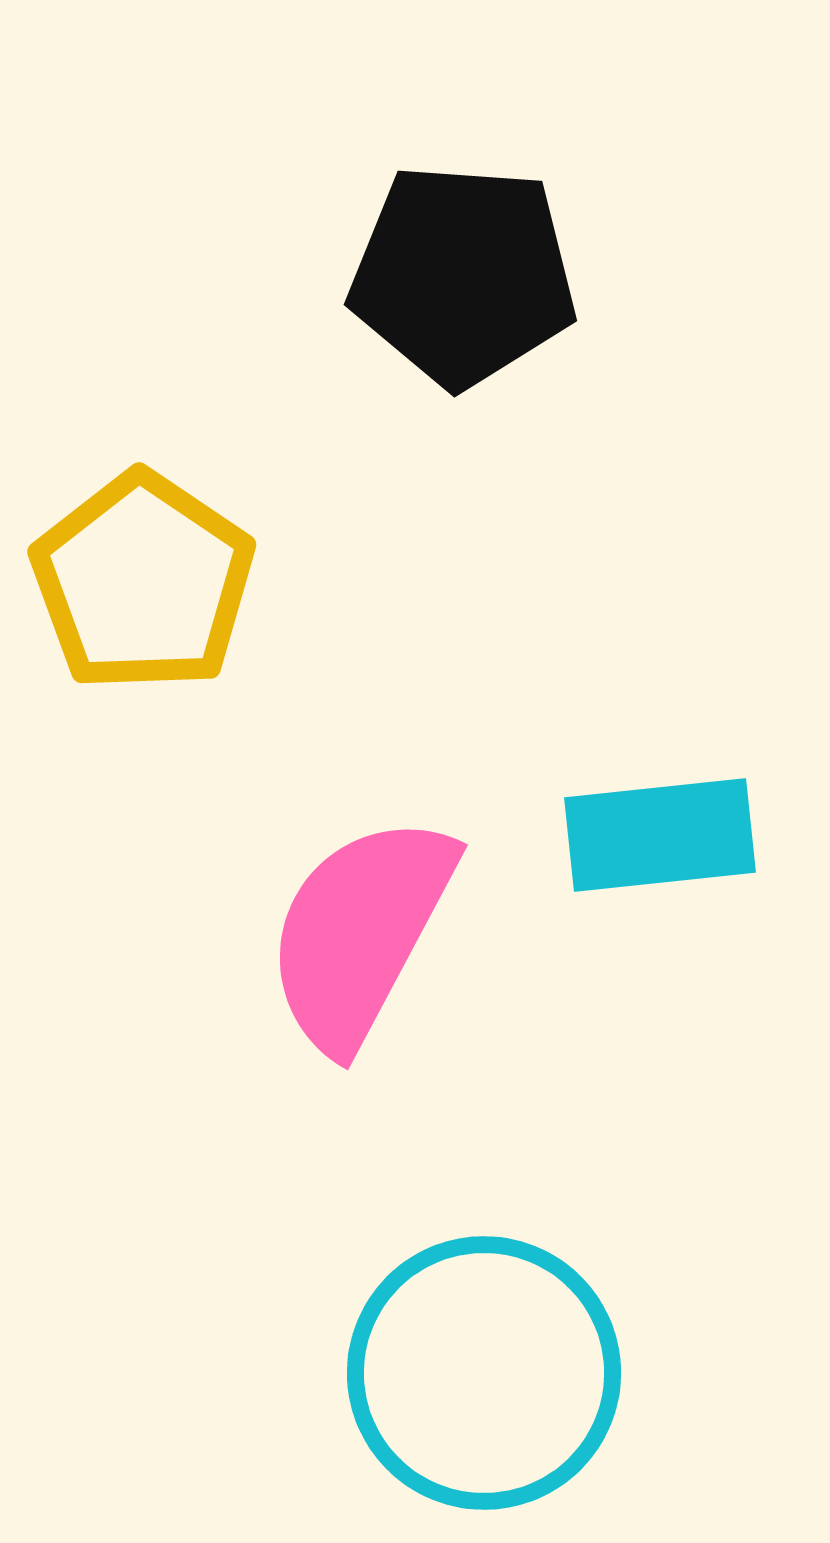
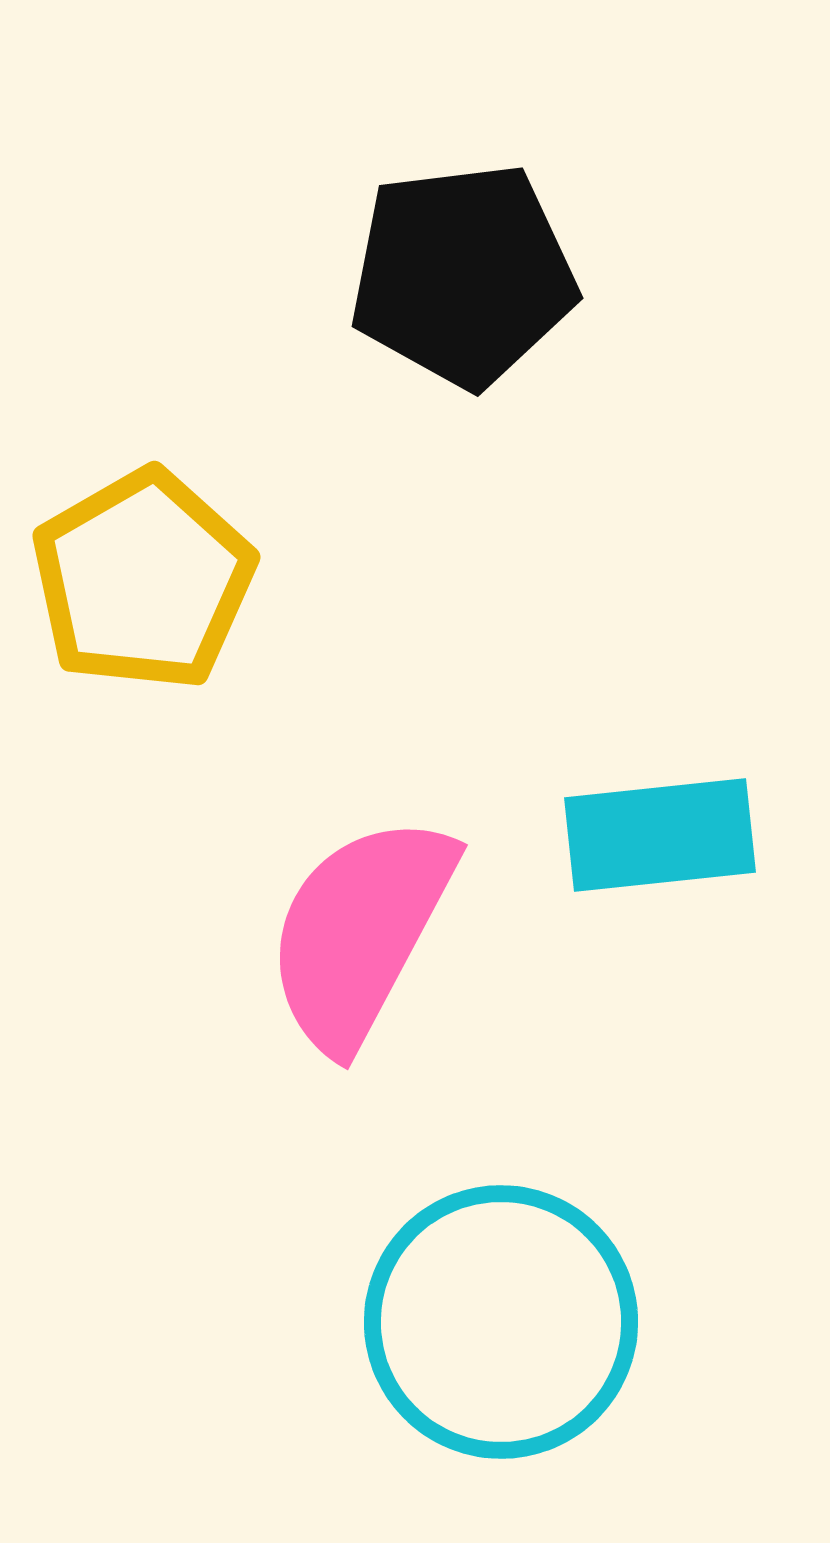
black pentagon: rotated 11 degrees counterclockwise
yellow pentagon: moved 2 px up; rotated 8 degrees clockwise
cyan circle: moved 17 px right, 51 px up
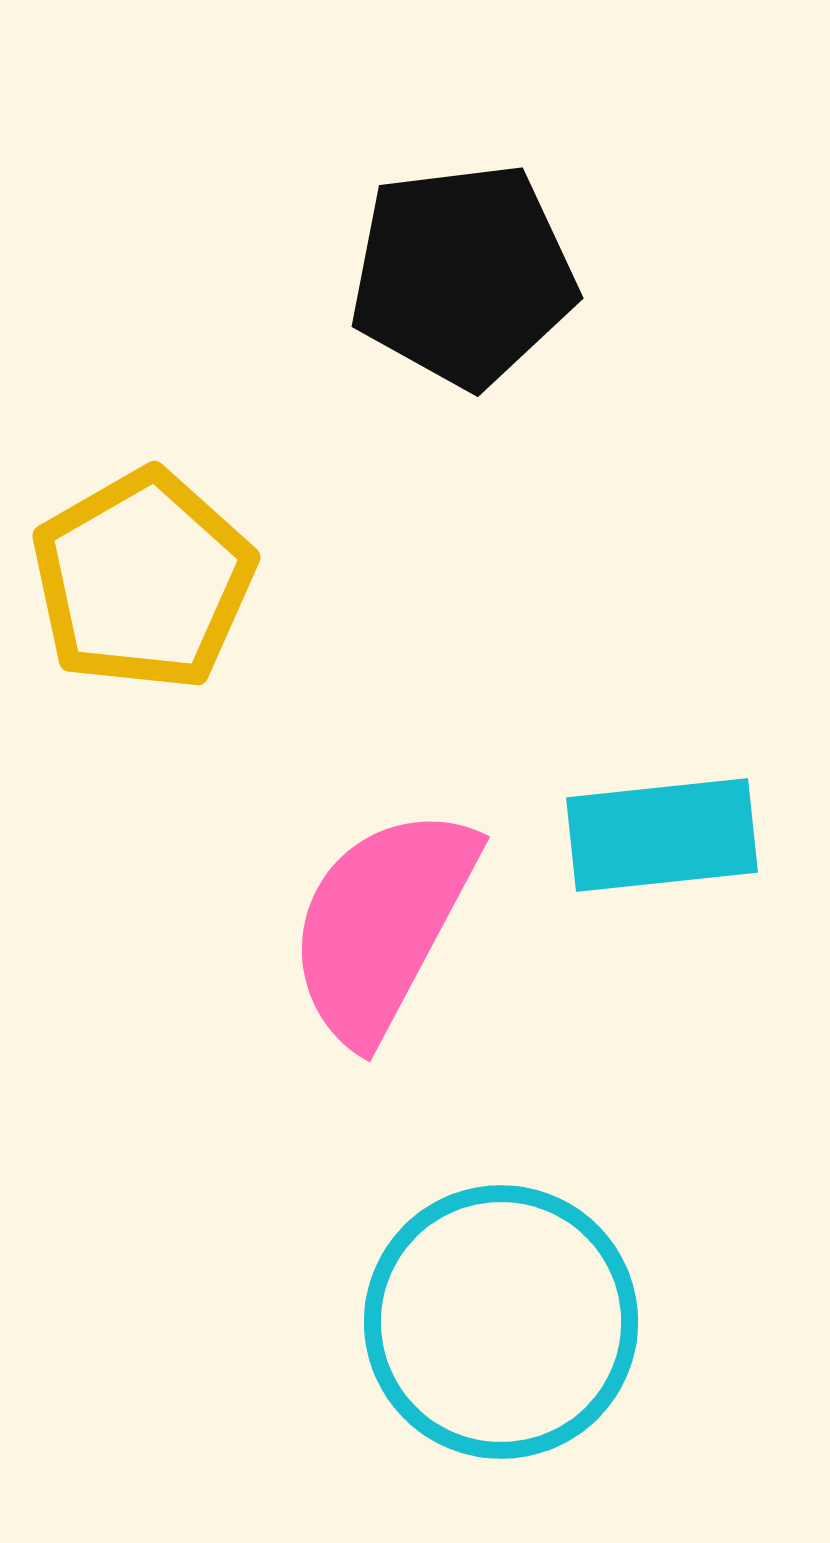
cyan rectangle: moved 2 px right
pink semicircle: moved 22 px right, 8 px up
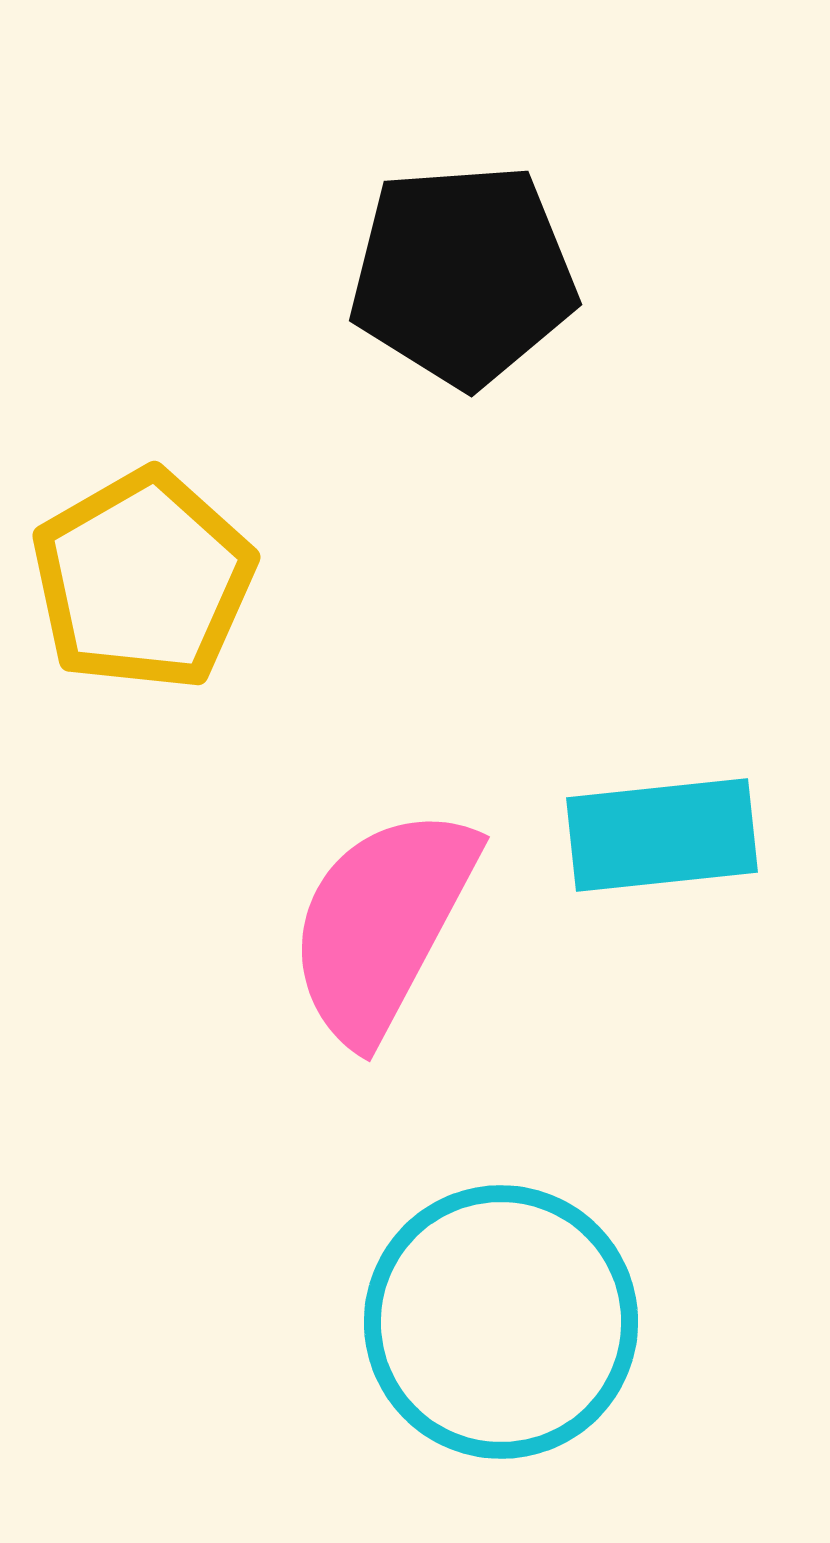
black pentagon: rotated 3 degrees clockwise
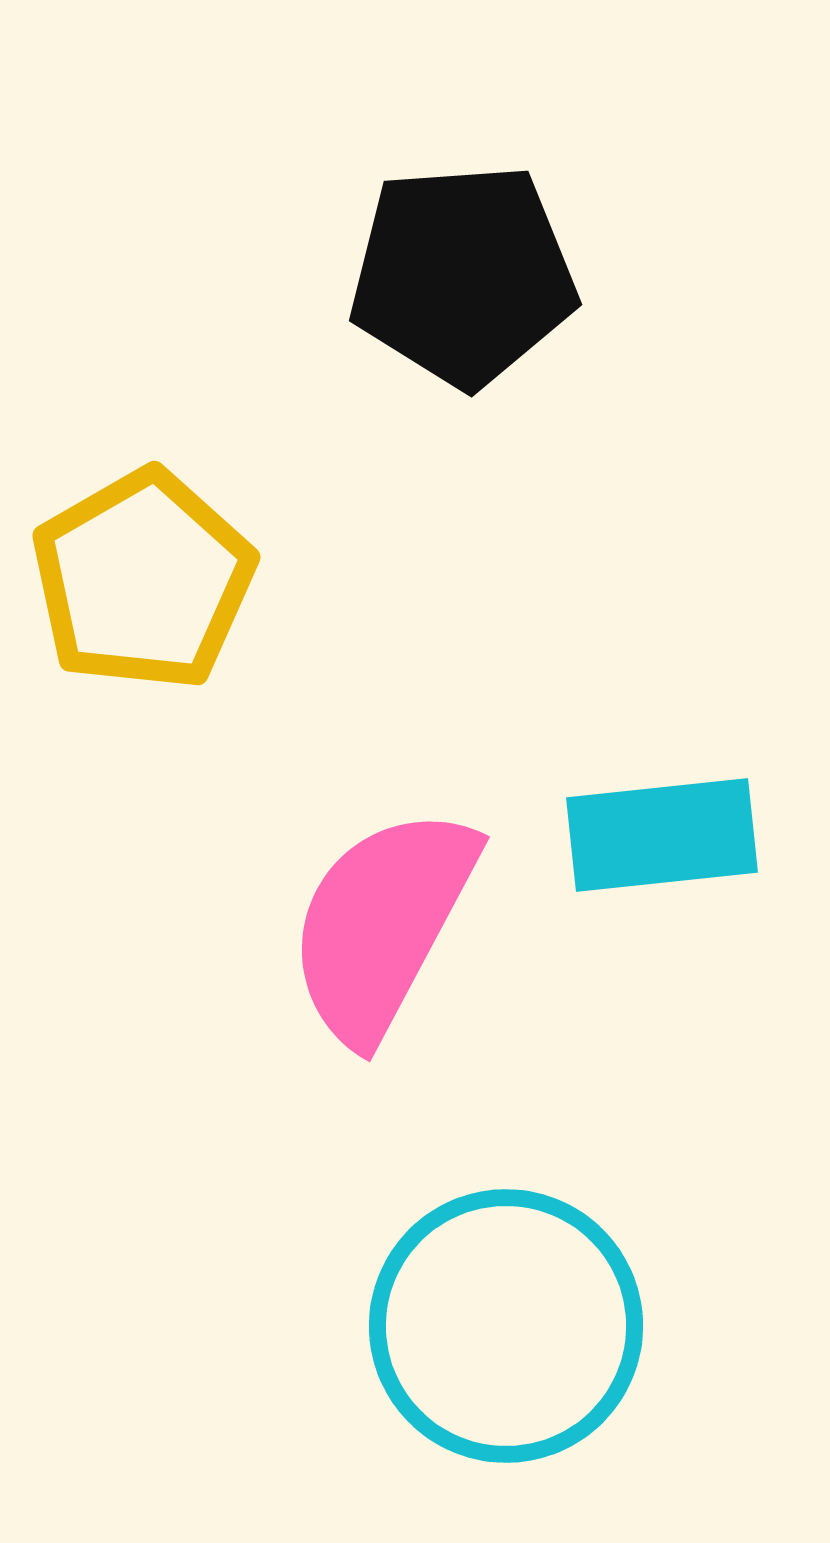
cyan circle: moved 5 px right, 4 px down
